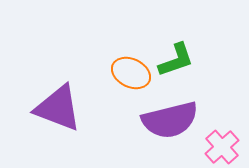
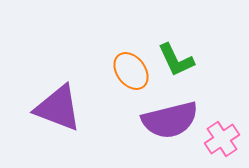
green L-shape: rotated 84 degrees clockwise
orange ellipse: moved 2 px up; rotated 27 degrees clockwise
pink cross: moved 8 px up; rotated 8 degrees clockwise
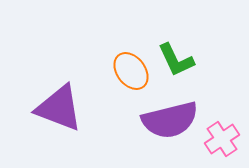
purple triangle: moved 1 px right
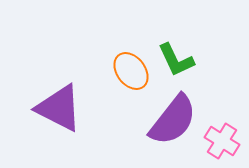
purple triangle: rotated 6 degrees clockwise
purple semicircle: moved 3 px right; rotated 38 degrees counterclockwise
pink cross: moved 2 px down; rotated 24 degrees counterclockwise
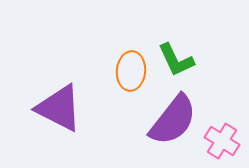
orange ellipse: rotated 42 degrees clockwise
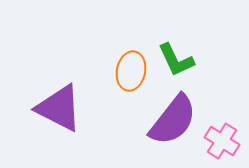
orange ellipse: rotated 6 degrees clockwise
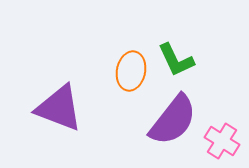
purple triangle: rotated 6 degrees counterclockwise
